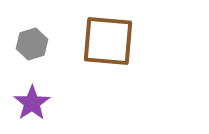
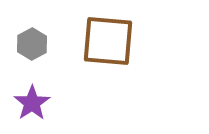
gray hexagon: rotated 12 degrees counterclockwise
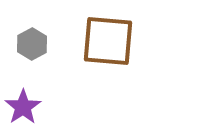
purple star: moved 9 px left, 4 px down
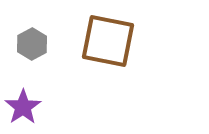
brown square: rotated 6 degrees clockwise
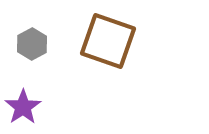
brown square: rotated 8 degrees clockwise
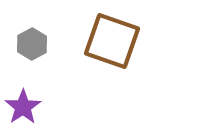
brown square: moved 4 px right
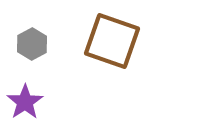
purple star: moved 2 px right, 5 px up
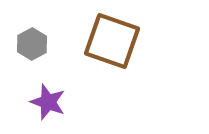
purple star: moved 23 px right; rotated 18 degrees counterclockwise
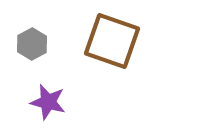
purple star: rotated 6 degrees counterclockwise
